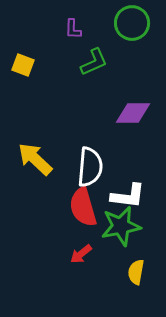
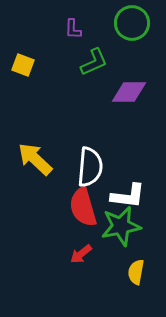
purple diamond: moved 4 px left, 21 px up
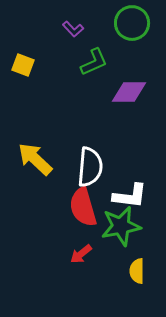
purple L-shape: rotated 45 degrees counterclockwise
white L-shape: moved 2 px right
yellow semicircle: moved 1 px right, 1 px up; rotated 10 degrees counterclockwise
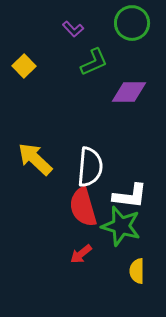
yellow square: moved 1 px right, 1 px down; rotated 25 degrees clockwise
green star: rotated 27 degrees clockwise
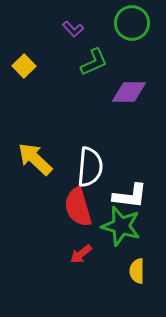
red semicircle: moved 5 px left
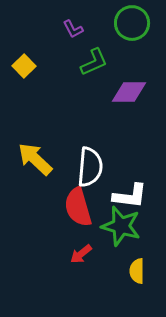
purple L-shape: rotated 15 degrees clockwise
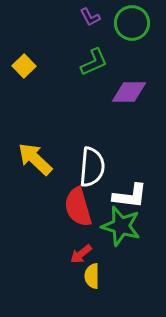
purple L-shape: moved 17 px right, 12 px up
white semicircle: moved 2 px right
yellow semicircle: moved 45 px left, 5 px down
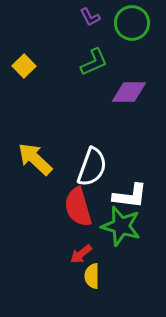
white semicircle: rotated 15 degrees clockwise
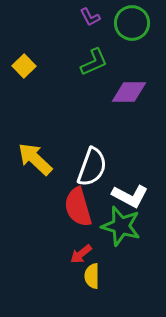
white L-shape: rotated 21 degrees clockwise
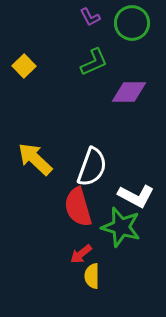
white L-shape: moved 6 px right
green star: moved 1 px down
